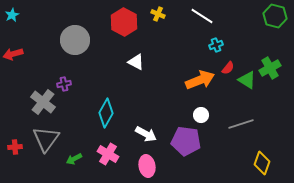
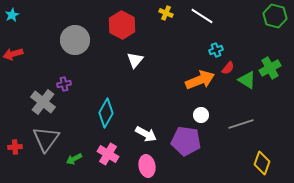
yellow cross: moved 8 px right, 1 px up
red hexagon: moved 2 px left, 3 px down
cyan cross: moved 5 px down
white triangle: moved 1 px left, 2 px up; rotated 42 degrees clockwise
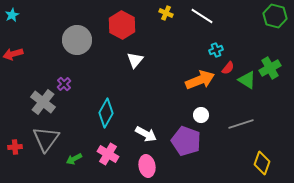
gray circle: moved 2 px right
purple cross: rotated 32 degrees counterclockwise
purple pentagon: rotated 12 degrees clockwise
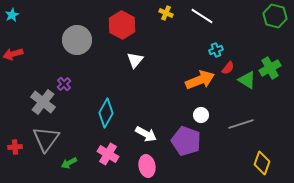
green arrow: moved 5 px left, 4 px down
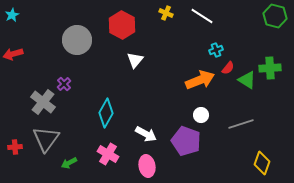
green cross: rotated 25 degrees clockwise
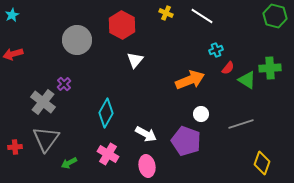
orange arrow: moved 10 px left
white circle: moved 1 px up
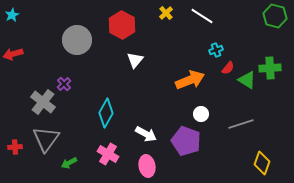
yellow cross: rotated 24 degrees clockwise
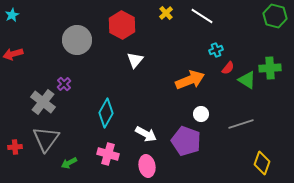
pink cross: rotated 15 degrees counterclockwise
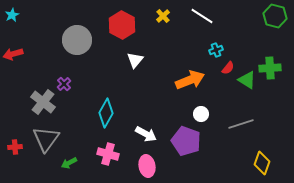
yellow cross: moved 3 px left, 3 px down
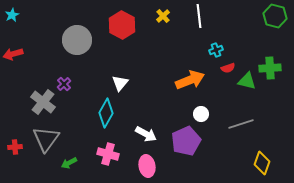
white line: moved 3 px left; rotated 50 degrees clockwise
white triangle: moved 15 px left, 23 px down
red semicircle: rotated 32 degrees clockwise
green triangle: moved 1 px down; rotated 18 degrees counterclockwise
purple pentagon: rotated 28 degrees clockwise
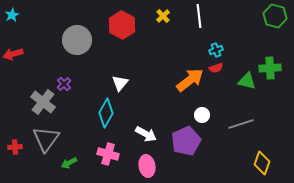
red semicircle: moved 12 px left
orange arrow: rotated 16 degrees counterclockwise
white circle: moved 1 px right, 1 px down
